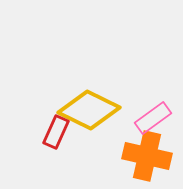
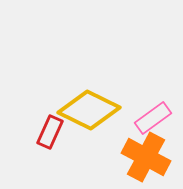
red rectangle: moved 6 px left
orange cross: moved 1 px left, 1 px down; rotated 15 degrees clockwise
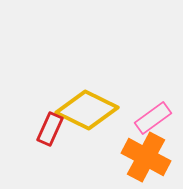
yellow diamond: moved 2 px left
red rectangle: moved 3 px up
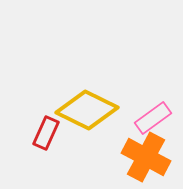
red rectangle: moved 4 px left, 4 px down
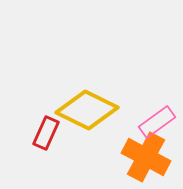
pink rectangle: moved 4 px right, 4 px down
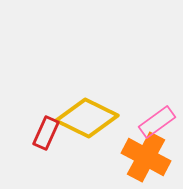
yellow diamond: moved 8 px down
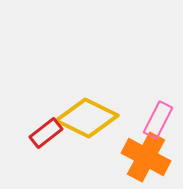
pink rectangle: moved 1 px right, 2 px up; rotated 27 degrees counterclockwise
red rectangle: rotated 28 degrees clockwise
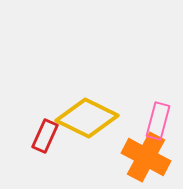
pink rectangle: moved 1 px down; rotated 12 degrees counterclockwise
red rectangle: moved 1 px left, 3 px down; rotated 28 degrees counterclockwise
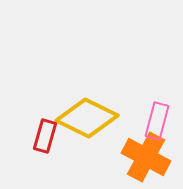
pink rectangle: moved 1 px left
red rectangle: rotated 8 degrees counterclockwise
